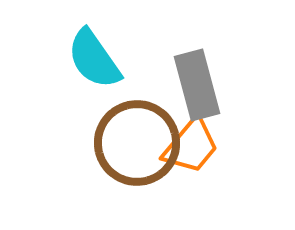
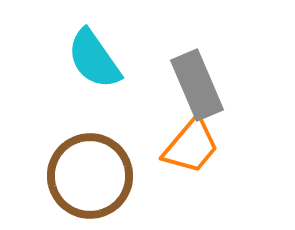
gray rectangle: rotated 8 degrees counterclockwise
brown circle: moved 47 px left, 33 px down
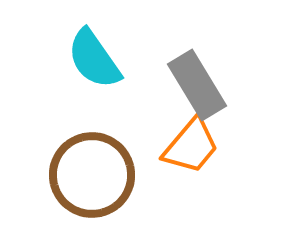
gray rectangle: rotated 8 degrees counterclockwise
brown circle: moved 2 px right, 1 px up
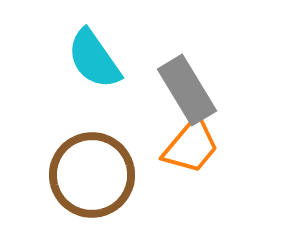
gray rectangle: moved 10 px left, 5 px down
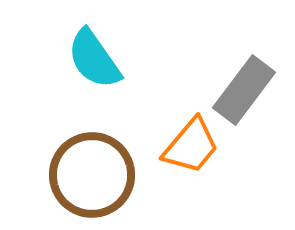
gray rectangle: moved 57 px right; rotated 68 degrees clockwise
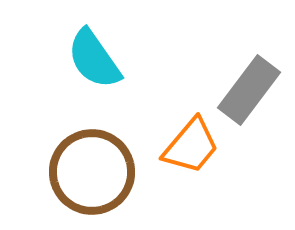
gray rectangle: moved 5 px right
brown circle: moved 3 px up
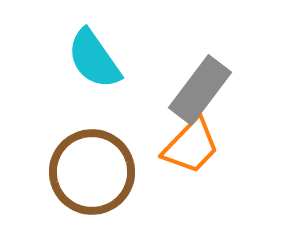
gray rectangle: moved 49 px left
orange trapezoid: rotated 4 degrees clockwise
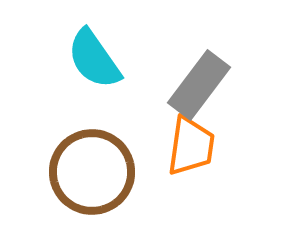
gray rectangle: moved 1 px left, 5 px up
orange trapezoid: rotated 36 degrees counterclockwise
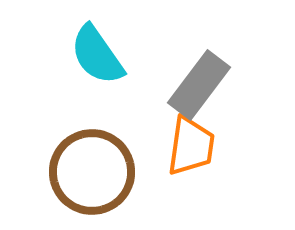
cyan semicircle: moved 3 px right, 4 px up
